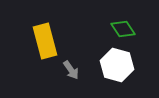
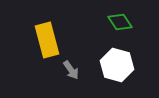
green diamond: moved 3 px left, 7 px up
yellow rectangle: moved 2 px right, 1 px up
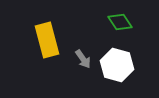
gray arrow: moved 12 px right, 11 px up
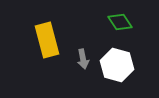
gray arrow: rotated 24 degrees clockwise
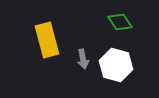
white hexagon: moved 1 px left
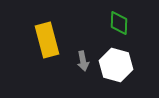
green diamond: moved 1 px left, 1 px down; rotated 35 degrees clockwise
gray arrow: moved 2 px down
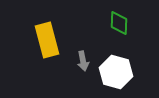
white hexagon: moved 7 px down
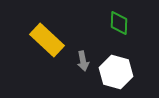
yellow rectangle: rotated 32 degrees counterclockwise
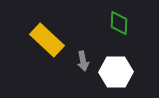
white hexagon: rotated 16 degrees counterclockwise
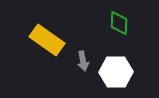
yellow rectangle: rotated 8 degrees counterclockwise
